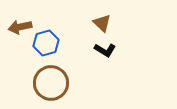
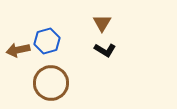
brown triangle: rotated 18 degrees clockwise
brown arrow: moved 2 px left, 23 px down
blue hexagon: moved 1 px right, 2 px up
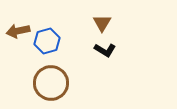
brown arrow: moved 19 px up
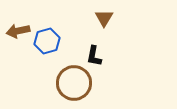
brown triangle: moved 2 px right, 5 px up
black L-shape: moved 11 px left, 6 px down; rotated 70 degrees clockwise
brown circle: moved 23 px right
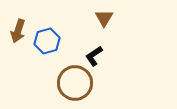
brown arrow: rotated 60 degrees counterclockwise
black L-shape: rotated 45 degrees clockwise
brown circle: moved 1 px right
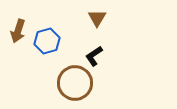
brown triangle: moved 7 px left
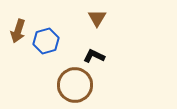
blue hexagon: moved 1 px left
black L-shape: rotated 60 degrees clockwise
brown circle: moved 2 px down
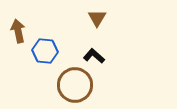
brown arrow: rotated 150 degrees clockwise
blue hexagon: moved 1 px left, 10 px down; rotated 20 degrees clockwise
black L-shape: rotated 15 degrees clockwise
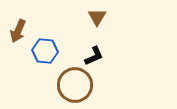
brown triangle: moved 1 px up
brown arrow: rotated 145 degrees counterclockwise
black L-shape: rotated 115 degrees clockwise
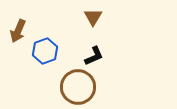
brown triangle: moved 4 px left
blue hexagon: rotated 25 degrees counterclockwise
brown circle: moved 3 px right, 2 px down
